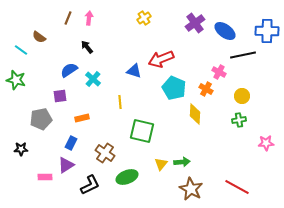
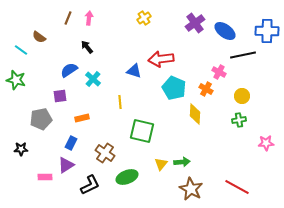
red arrow: rotated 15 degrees clockwise
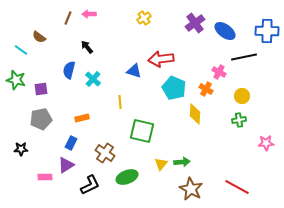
pink arrow: moved 4 px up; rotated 96 degrees counterclockwise
black line: moved 1 px right, 2 px down
blue semicircle: rotated 42 degrees counterclockwise
purple square: moved 19 px left, 7 px up
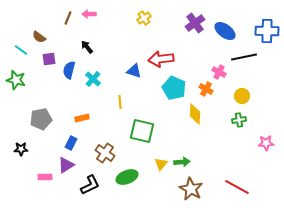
purple square: moved 8 px right, 30 px up
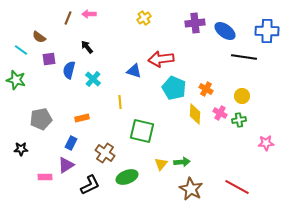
purple cross: rotated 30 degrees clockwise
black line: rotated 20 degrees clockwise
pink cross: moved 1 px right, 41 px down
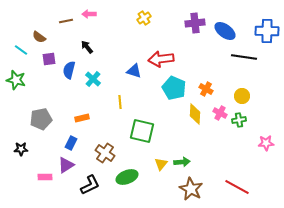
brown line: moved 2 px left, 3 px down; rotated 56 degrees clockwise
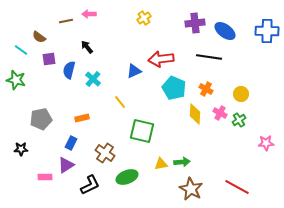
black line: moved 35 px left
blue triangle: rotated 42 degrees counterclockwise
yellow circle: moved 1 px left, 2 px up
yellow line: rotated 32 degrees counterclockwise
green cross: rotated 24 degrees counterclockwise
yellow triangle: rotated 40 degrees clockwise
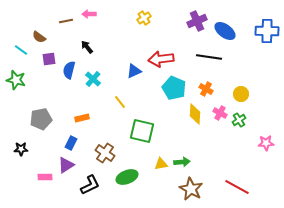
purple cross: moved 2 px right, 2 px up; rotated 18 degrees counterclockwise
